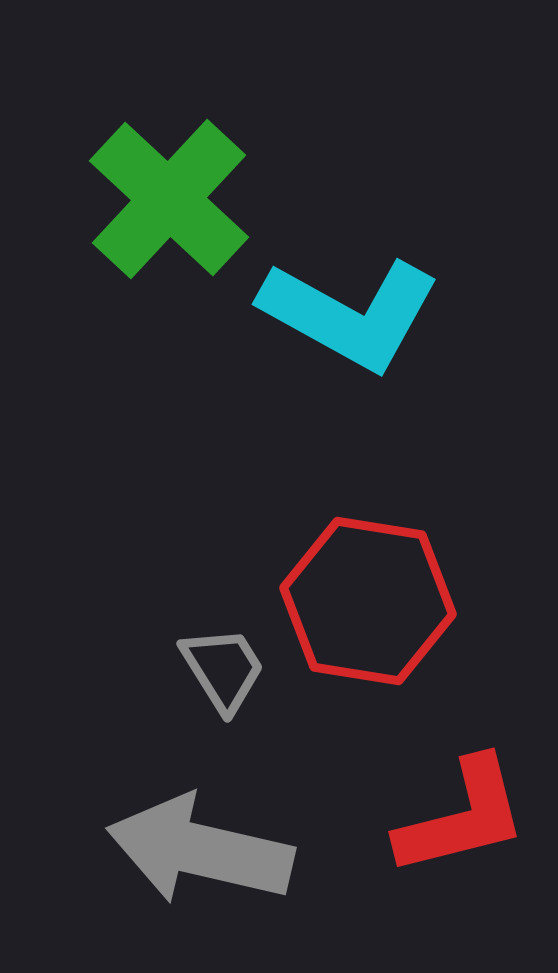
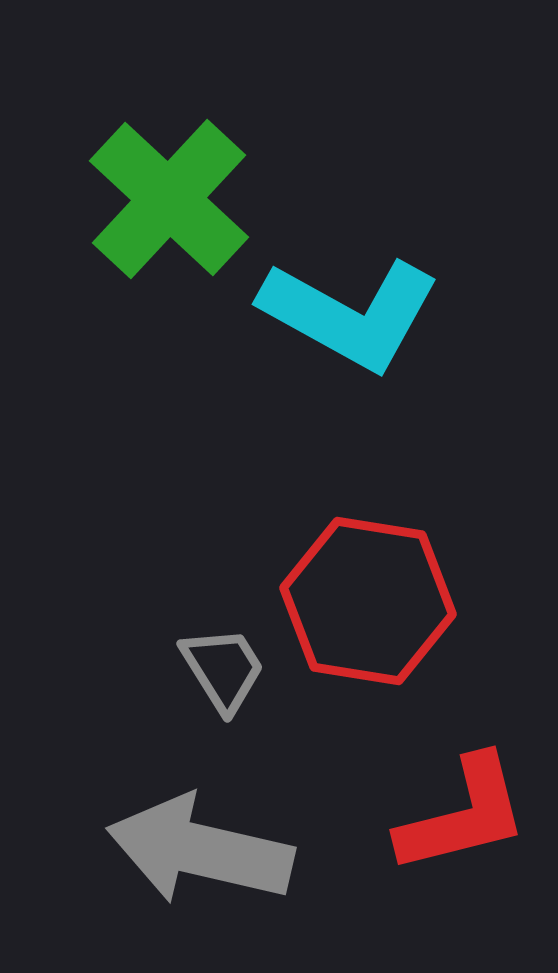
red L-shape: moved 1 px right, 2 px up
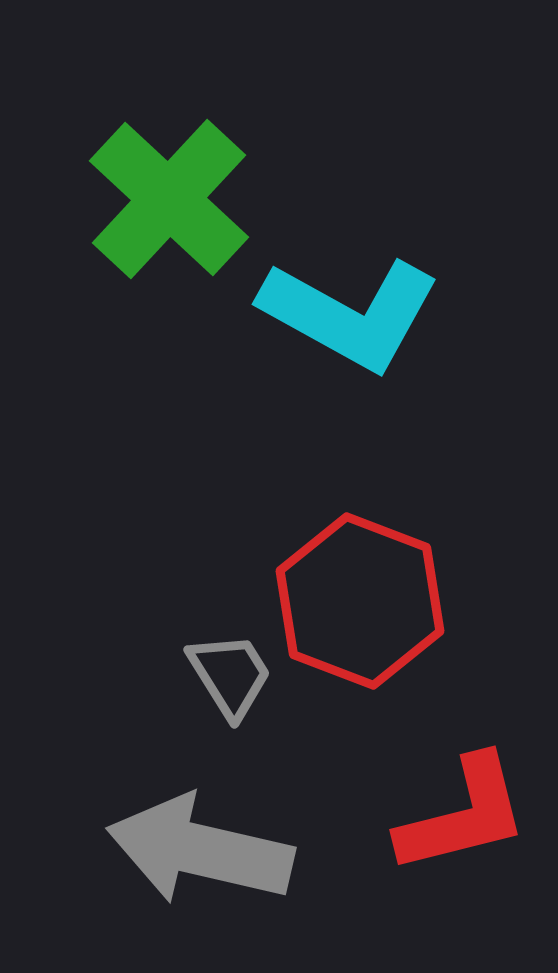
red hexagon: moved 8 px left; rotated 12 degrees clockwise
gray trapezoid: moved 7 px right, 6 px down
